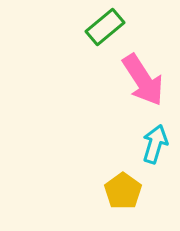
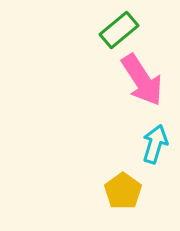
green rectangle: moved 14 px right, 3 px down
pink arrow: moved 1 px left
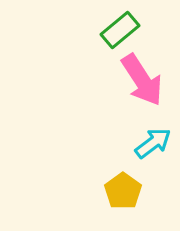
green rectangle: moved 1 px right
cyan arrow: moved 2 px left, 1 px up; rotated 36 degrees clockwise
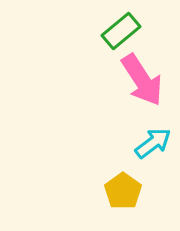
green rectangle: moved 1 px right, 1 px down
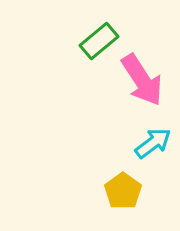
green rectangle: moved 22 px left, 10 px down
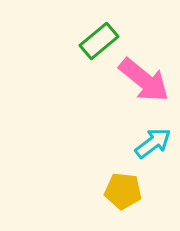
pink arrow: moved 2 px right; rotated 18 degrees counterclockwise
yellow pentagon: rotated 30 degrees counterclockwise
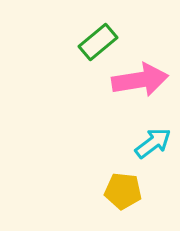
green rectangle: moved 1 px left, 1 px down
pink arrow: moved 4 px left; rotated 48 degrees counterclockwise
